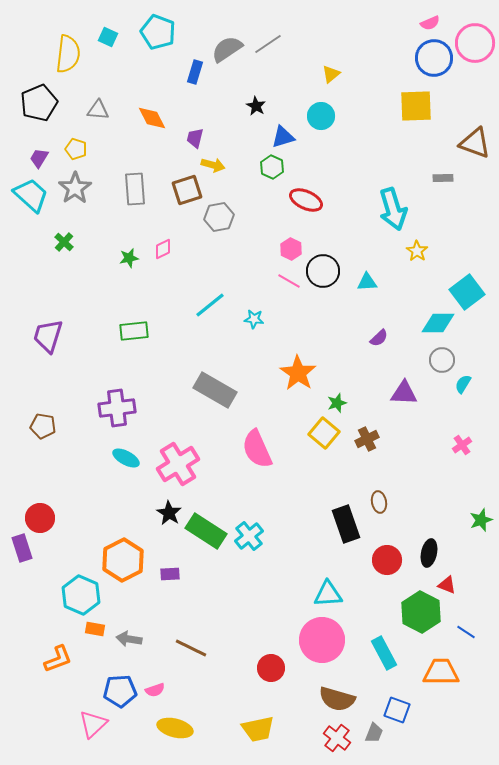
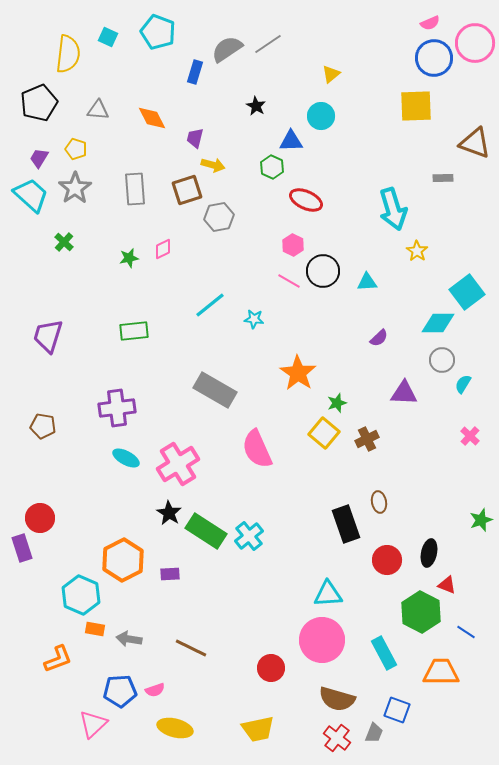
blue triangle at (283, 137): moved 8 px right, 4 px down; rotated 15 degrees clockwise
pink hexagon at (291, 249): moved 2 px right, 4 px up
pink cross at (462, 445): moved 8 px right, 9 px up; rotated 12 degrees counterclockwise
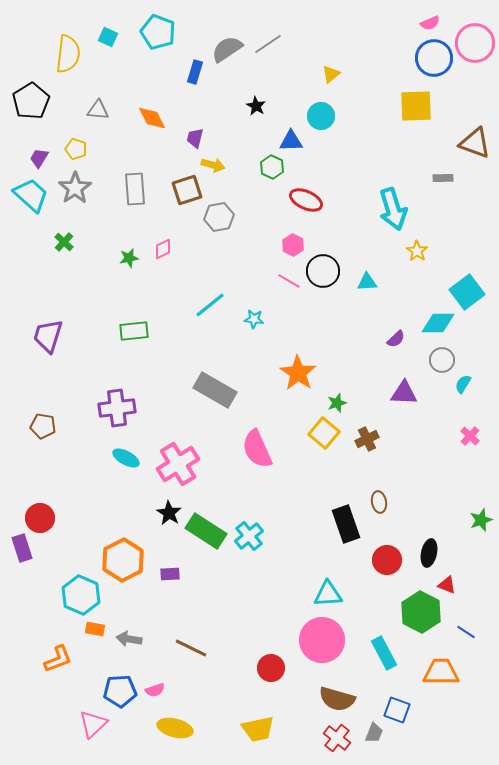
black pentagon at (39, 103): moved 8 px left, 2 px up; rotated 9 degrees counterclockwise
purple semicircle at (379, 338): moved 17 px right, 1 px down
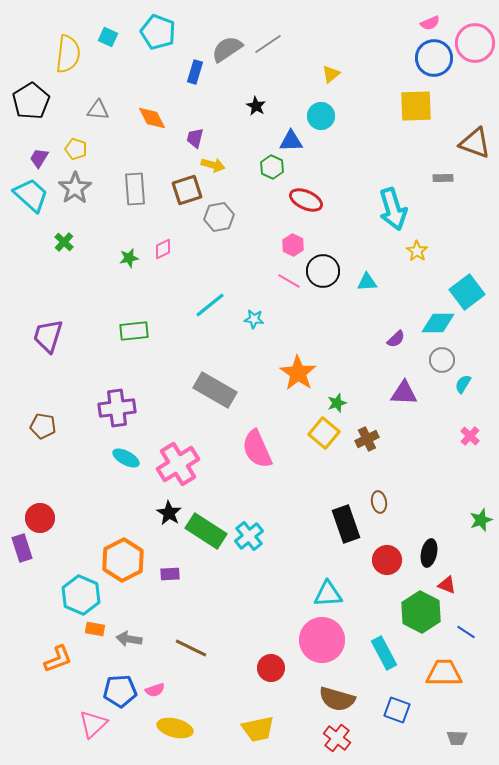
orange trapezoid at (441, 672): moved 3 px right, 1 px down
gray trapezoid at (374, 733): moved 83 px right, 5 px down; rotated 70 degrees clockwise
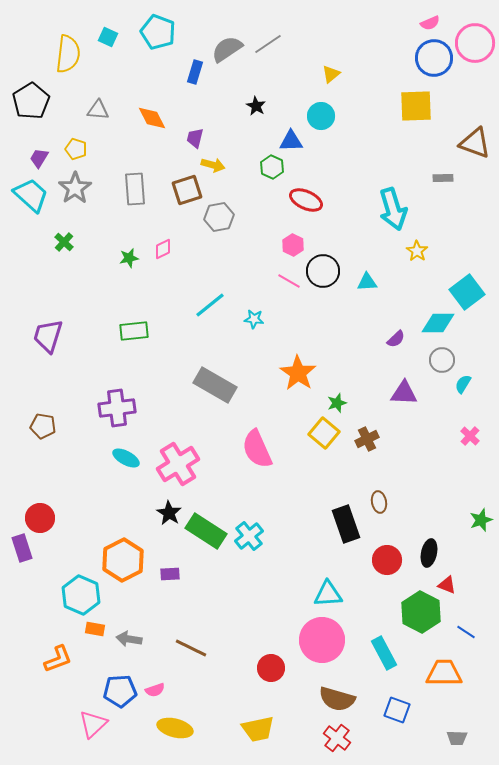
gray rectangle at (215, 390): moved 5 px up
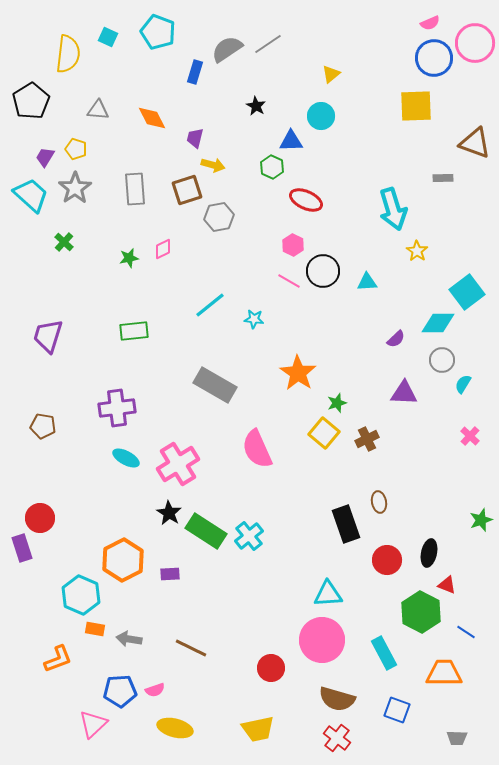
purple trapezoid at (39, 158): moved 6 px right, 1 px up
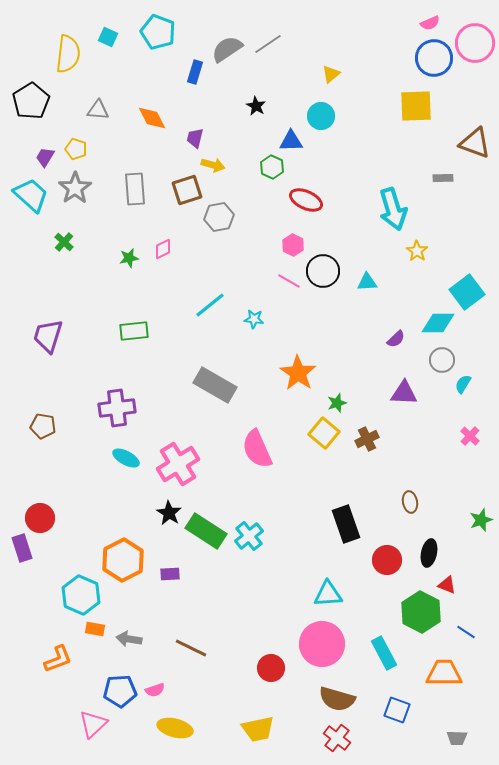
brown ellipse at (379, 502): moved 31 px right
pink circle at (322, 640): moved 4 px down
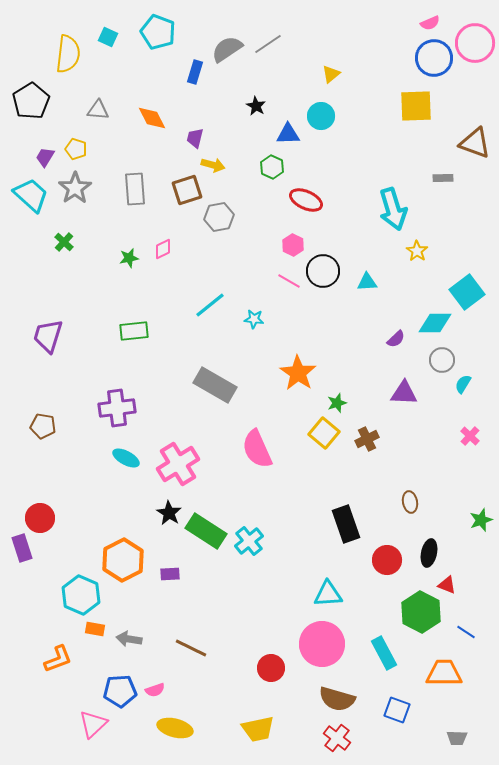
blue triangle at (291, 141): moved 3 px left, 7 px up
cyan diamond at (438, 323): moved 3 px left
cyan cross at (249, 536): moved 5 px down
